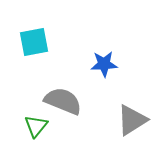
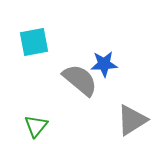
gray semicircle: moved 17 px right, 21 px up; rotated 18 degrees clockwise
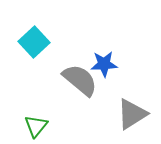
cyan square: rotated 32 degrees counterclockwise
gray triangle: moved 6 px up
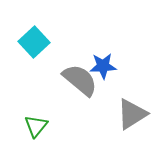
blue star: moved 1 px left, 2 px down
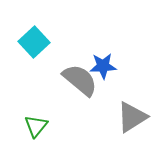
gray triangle: moved 3 px down
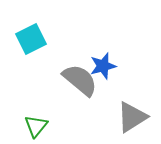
cyan square: moved 3 px left, 3 px up; rotated 16 degrees clockwise
blue star: rotated 12 degrees counterclockwise
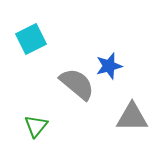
blue star: moved 6 px right
gray semicircle: moved 3 px left, 4 px down
gray triangle: rotated 32 degrees clockwise
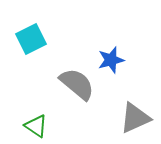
blue star: moved 2 px right, 6 px up
gray triangle: moved 3 px right, 1 px down; rotated 24 degrees counterclockwise
green triangle: rotated 35 degrees counterclockwise
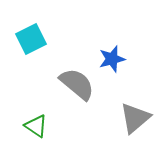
blue star: moved 1 px right, 1 px up
gray triangle: rotated 16 degrees counterclockwise
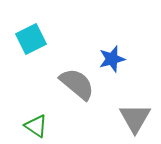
gray triangle: rotated 20 degrees counterclockwise
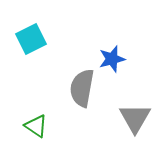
gray semicircle: moved 5 px right, 4 px down; rotated 120 degrees counterclockwise
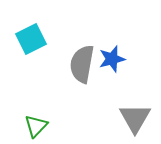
gray semicircle: moved 24 px up
green triangle: rotated 40 degrees clockwise
